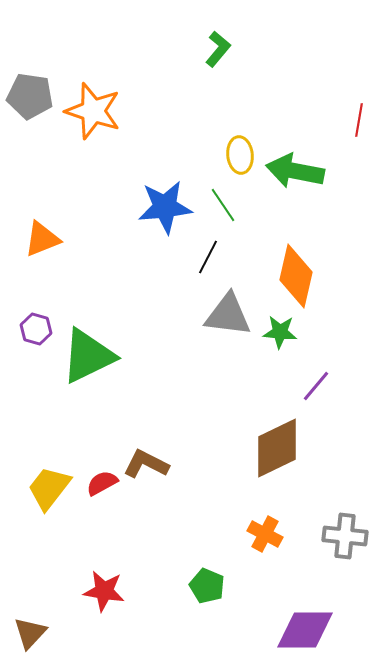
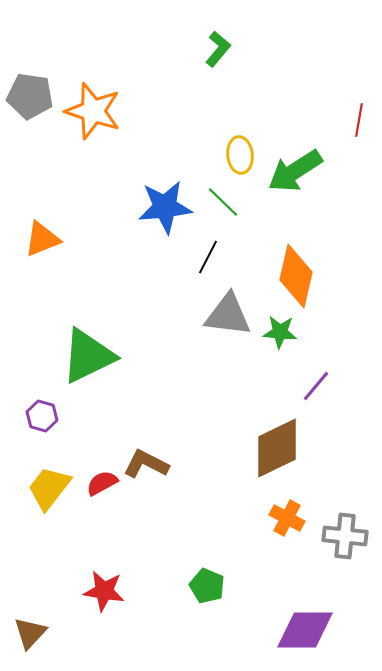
green arrow: rotated 44 degrees counterclockwise
green line: moved 3 px up; rotated 12 degrees counterclockwise
purple hexagon: moved 6 px right, 87 px down
orange cross: moved 22 px right, 16 px up
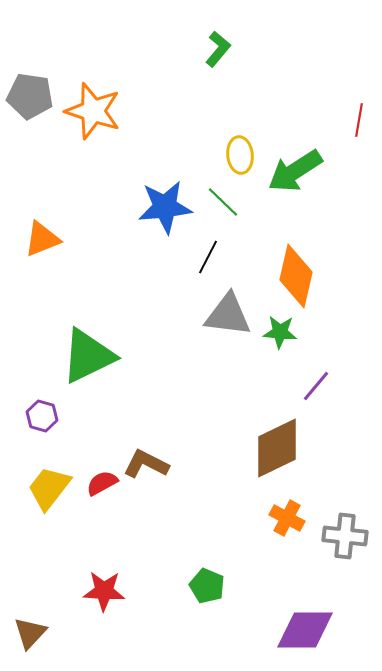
red star: rotated 6 degrees counterclockwise
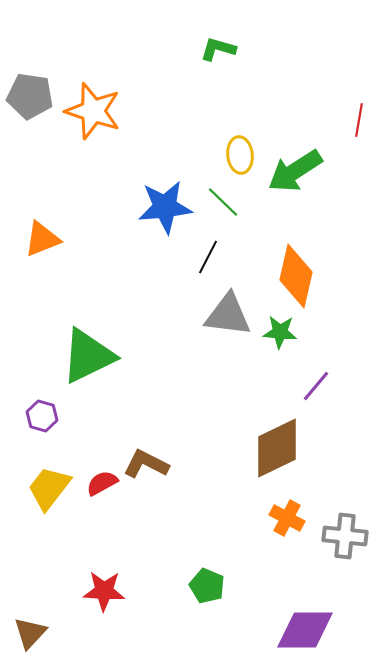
green L-shape: rotated 114 degrees counterclockwise
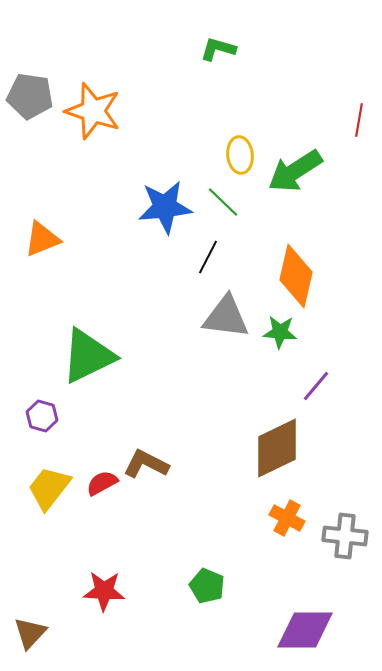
gray triangle: moved 2 px left, 2 px down
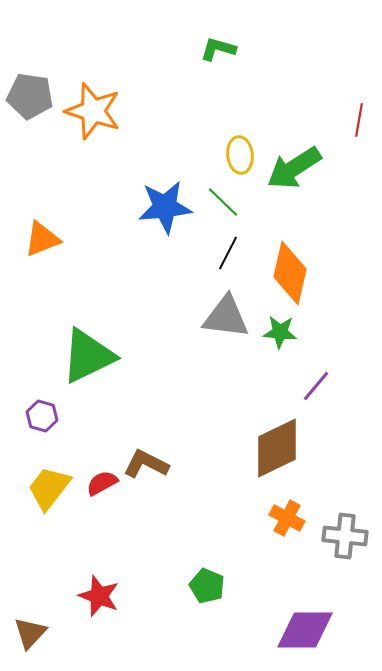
green arrow: moved 1 px left, 3 px up
black line: moved 20 px right, 4 px up
orange diamond: moved 6 px left, 3 px up
red star: moved 5 px left, 5 px down; rotated 18 degrees clockwise
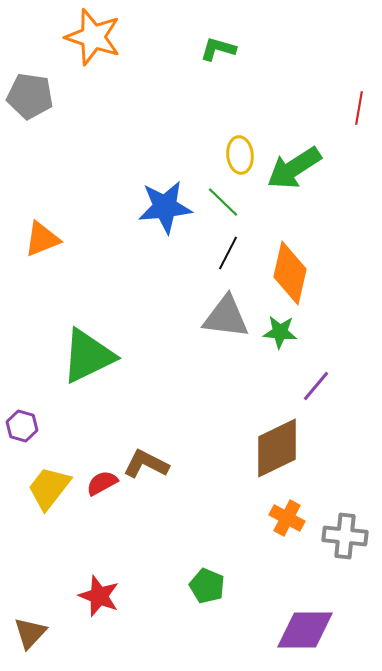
orange star: moved 74 px up
red line: moved 12 px up
purple hexagon: moved 20 px left, 10 px down
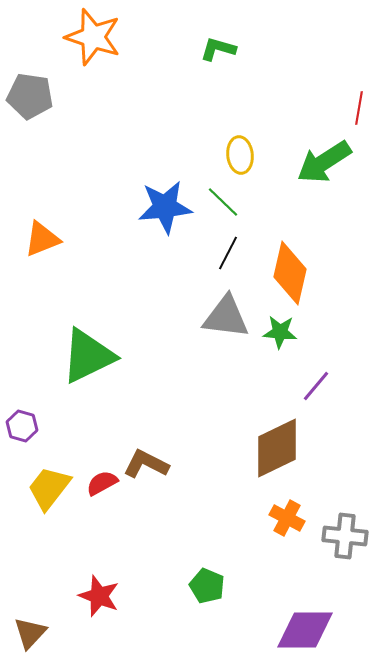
green arrow: moved 30 px right, 6 px up
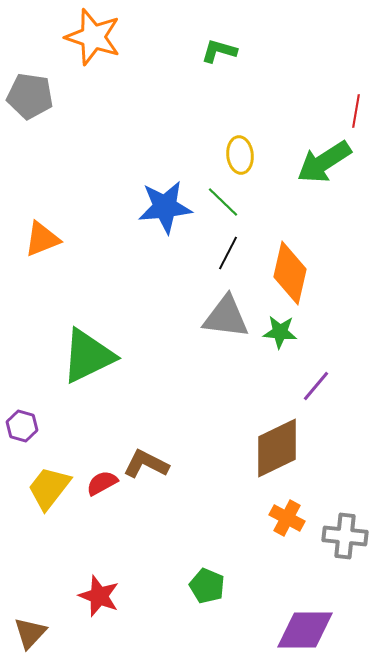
green L-shape: moved 1 px right, 2 px down
red line: moved 3 px left, 3 px down
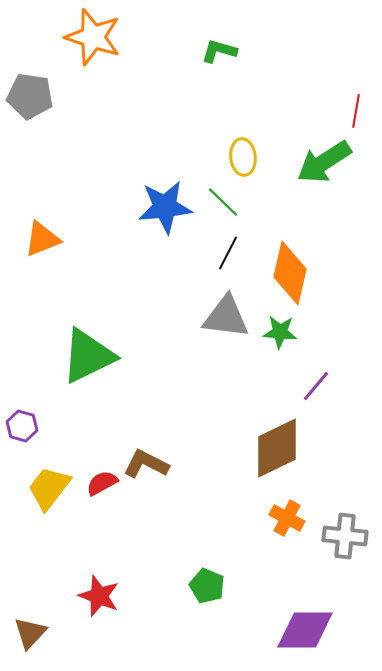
yellow ellipse: moved 3 px right, 2 px down
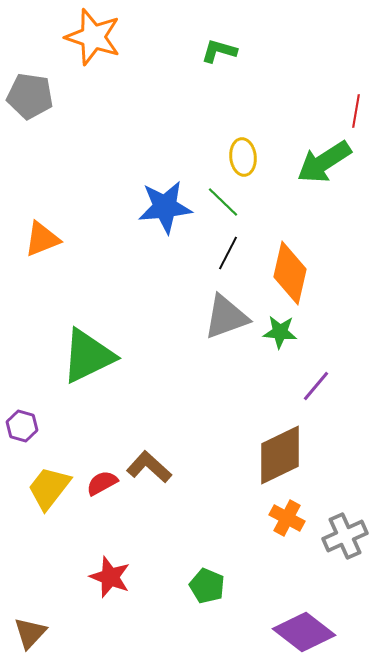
gray triangle: rotated 27 degrees counterclockwise
brown diamond: moved 3 px right, 7 px down
brown L-shape: moved 3 px right, 3 px down; rotated 15 degrees clockwise
gray cross: rotated 30 degrees counterclockwise
red star: moved 11 px right, 19 px up
purple diamond: moved 1 px left, 2 px down; rotated 38 degrees clockwise
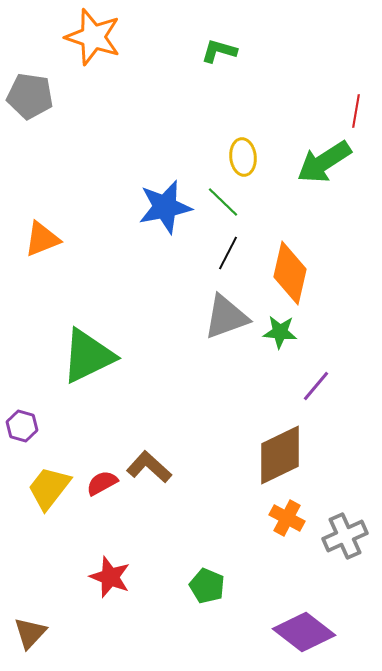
blue star: rotated 6 degrees counterclockwise
